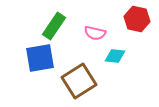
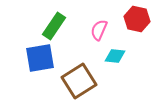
pink semicircle: moved 4 px right, 3 px up; rotated 100 degrees clockwise
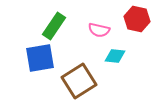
pink semicircle: rotated 100 degrees counterclockwise
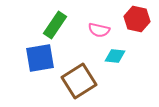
green rectangle: moved 1 px right, 1 px up
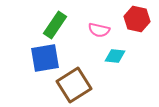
blue square: moved 5 px right
brown square: moved 5 px left, 4 px down
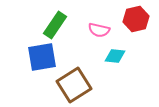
red hexagon: moved 1 px left; rotated 25 degrees counterclockwise
blue square: moved 3 px left, 1 px up
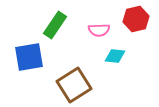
pink semicircle: rotated 15 degrees counterclockwise
blue square: moved 13 px left
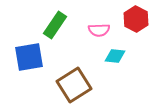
red hexagon: rotated 20 degrees counterclockwise
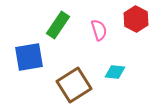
green rectangle: moved 3 px right
pink semicircle: rotated 105 degrees counterclockwise
cyan diamond: moved 16 px down
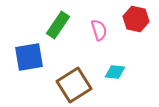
red hexagon: rotated 15 degrees counterclockwise
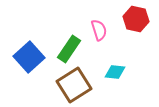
green rectangle: moved 11 px right, 24 px down
blue square: rotated 32 degrees counterclockwise
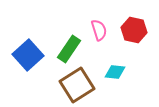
red hexagon: moved 2 px left, 11 px down
blue square: moved 1 px left, 2 px up
brown square: moved 3 px right
